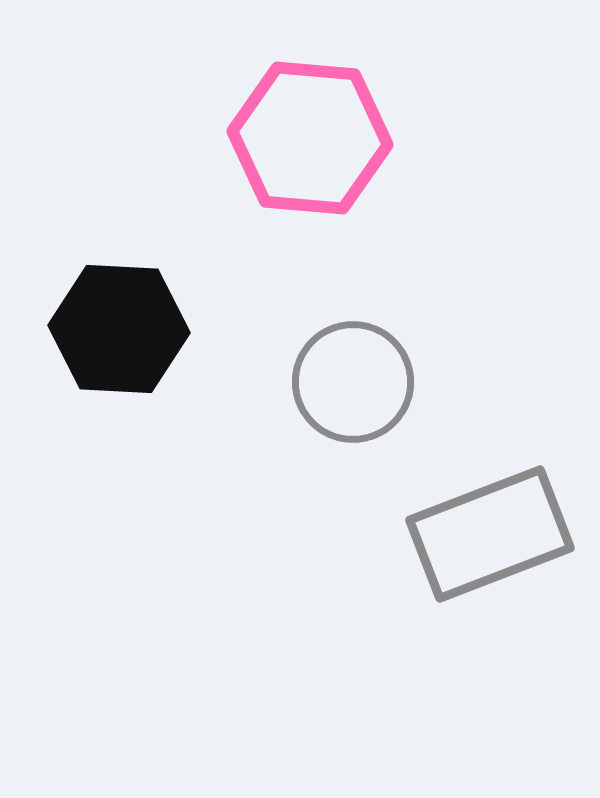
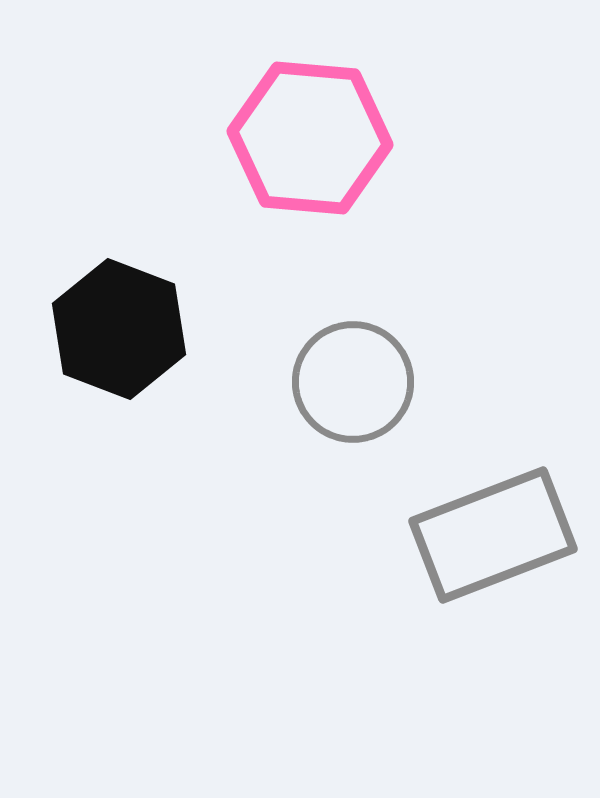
black hexagon: rotated 18 degrees clockwise
gray rectangle: moved 3 px right, 1 px down
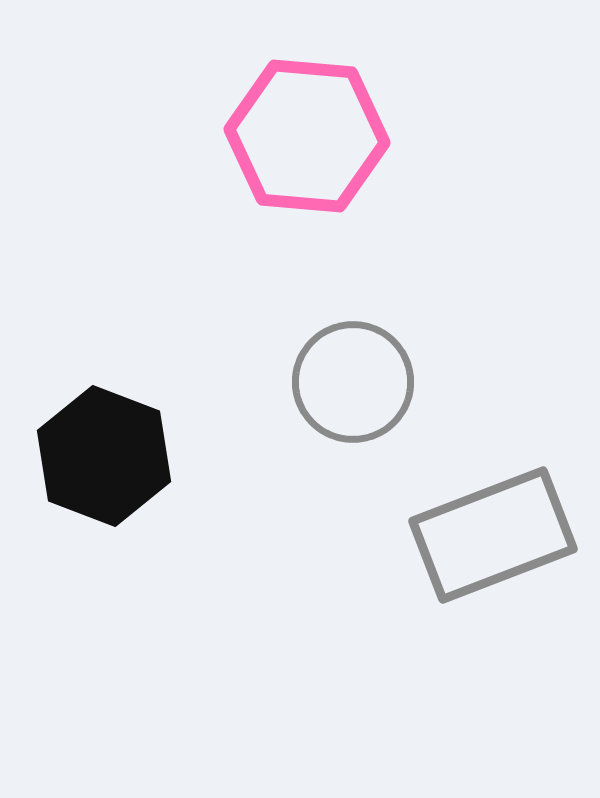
pink hexagon: moved 3 px left, 2 px up
black hexagon: moved 15 px left, 127 px down
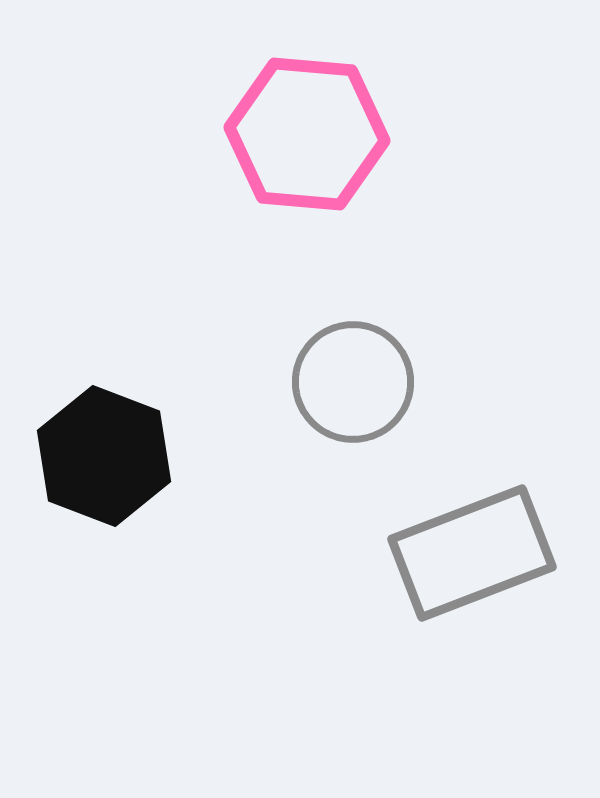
pink hexagon: moved 2 px up
gray rectangle: moved 21 px left, 18 px down
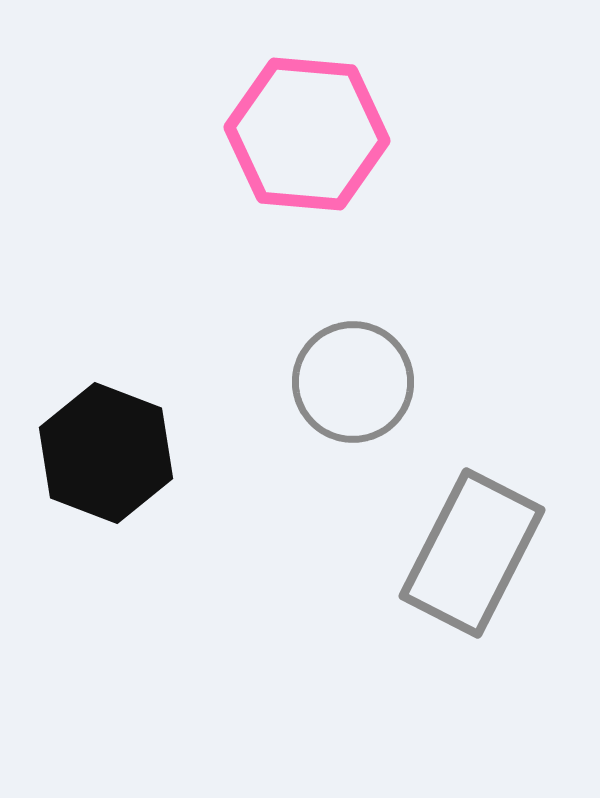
black hexagon: moved 2 px right, 3 px up
gray rectangle: rotated 42 degrees counterclockwise
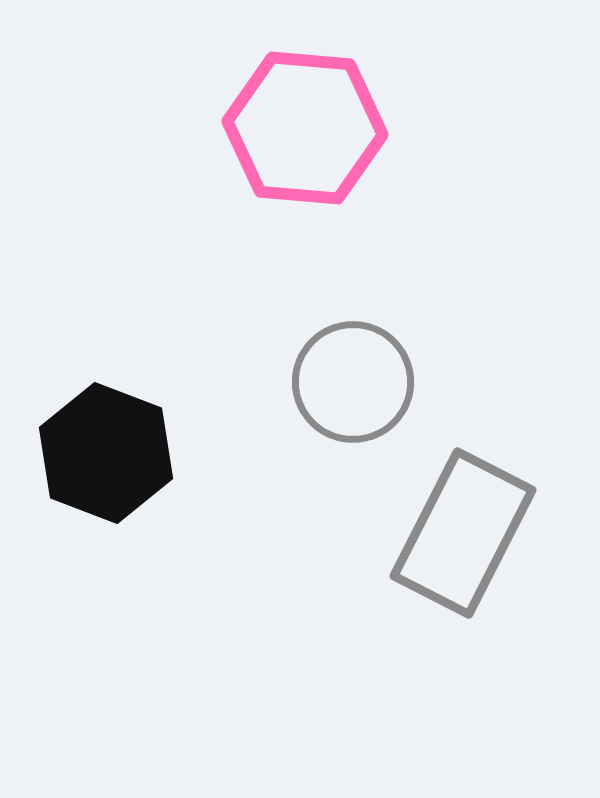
pink hexagon: moved 2 px left, 6 px up
gray rectangle: moved 9 px left, 20 px up
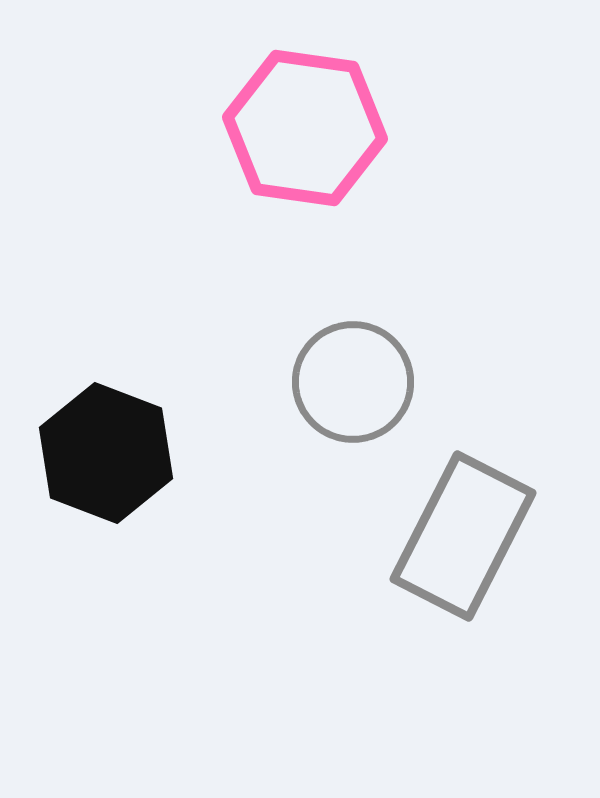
pink hexagon: rotated 3 degrees clockwise
gray rectangle: moved 3 px down
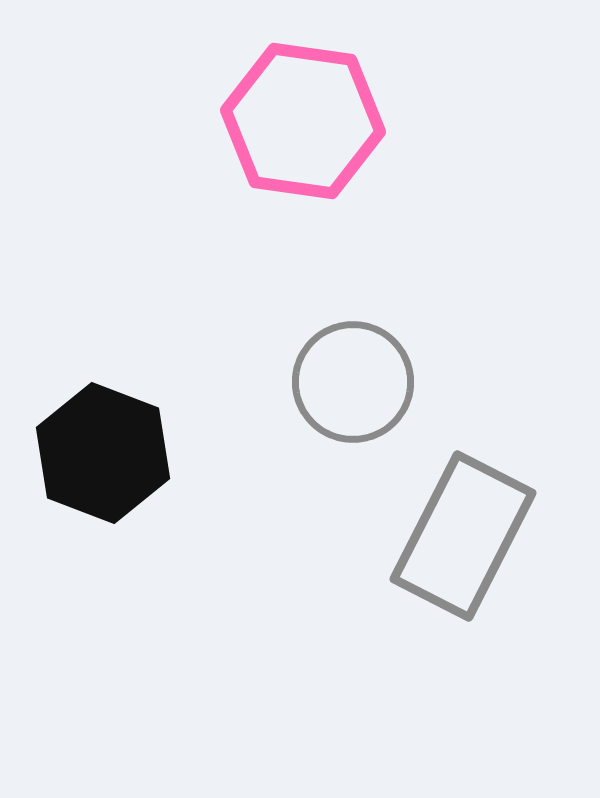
pink hexagon: moved 2 px left, 7 px up
black hexagon: moved 3 px left
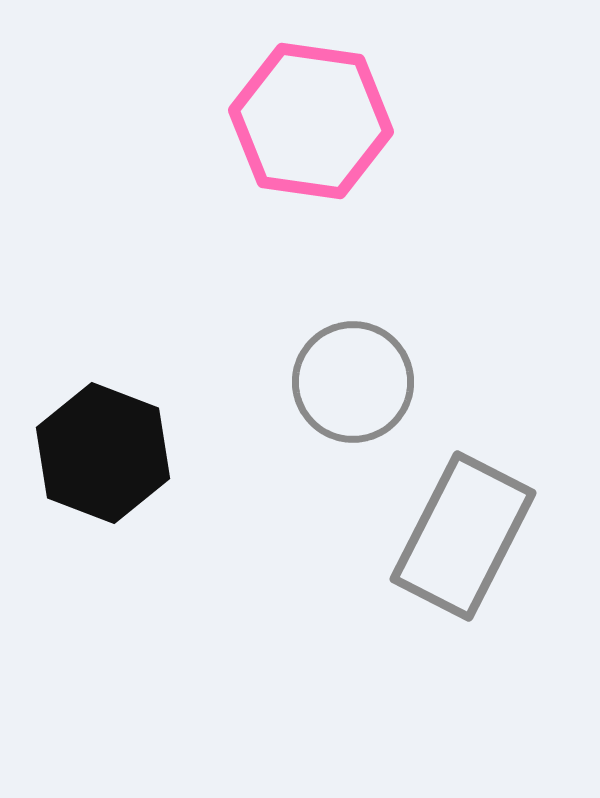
pink hexagon: moved 8 px right
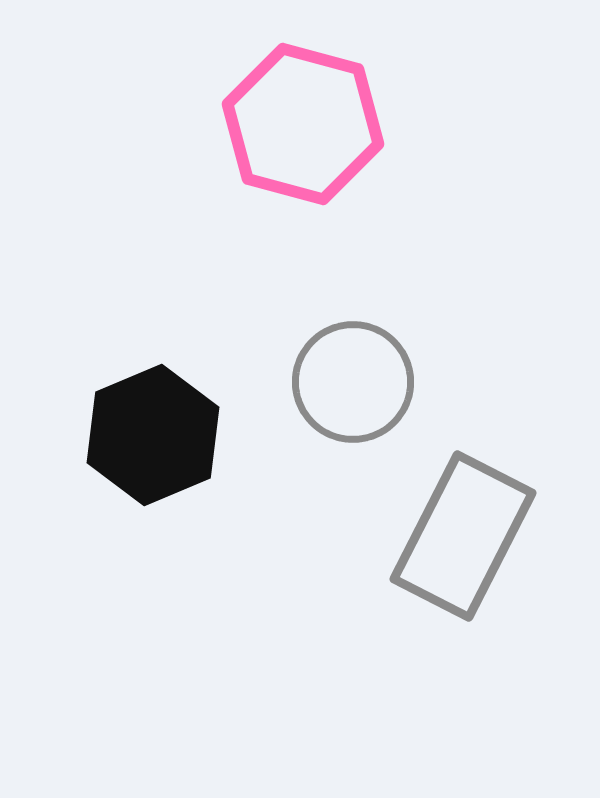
pink hexagon: moved 8 px left, 3 px down; rotated 7 degrees clockwise
black hexagon: moved 50 px right, 18 px up; rotated 16 degrees clockwise
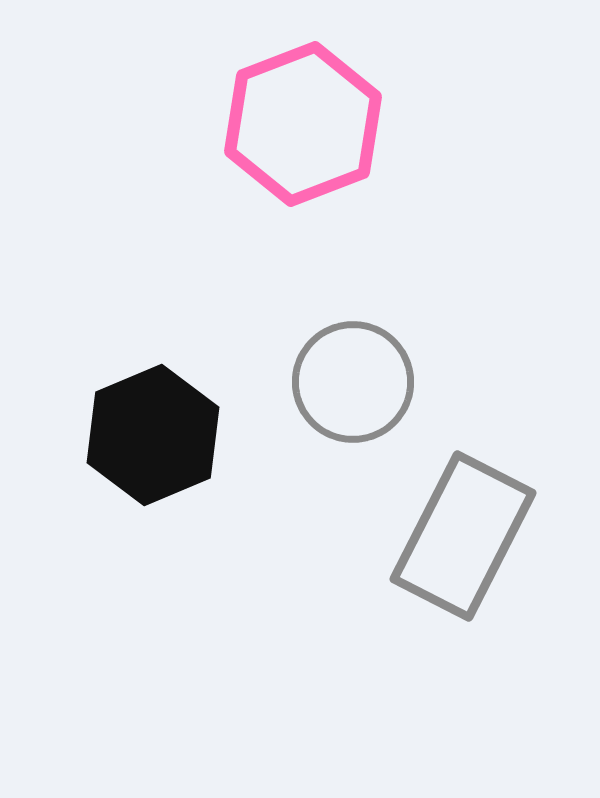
pink hexagon: rotated 24 degrees clockwise
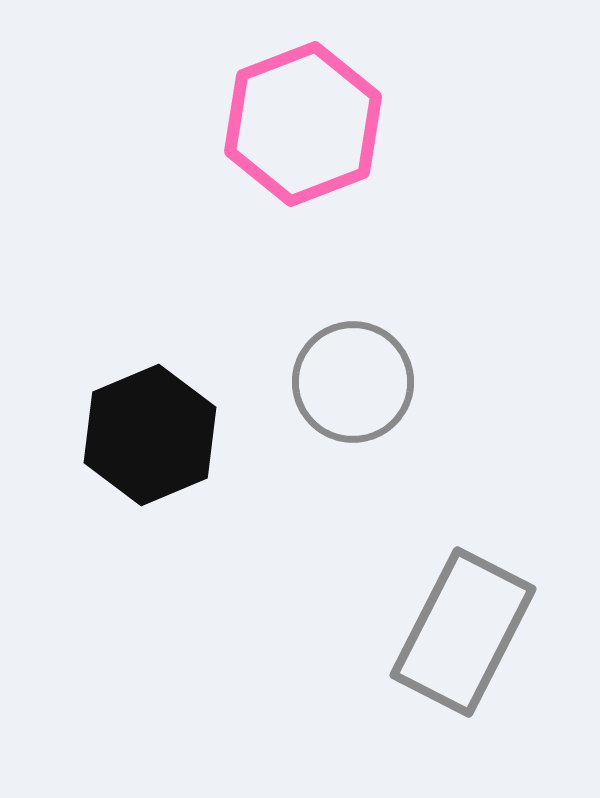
black hexagon: moved 3 px left
gray rectangle: moved 96 px down
